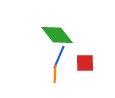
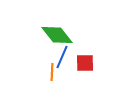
blue line: moved 3 px right
orange line: moved 3 px left, 2 px up
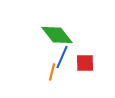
orange line: rotated 12 degrees clockwise
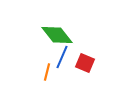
red square: rotated 24 degrees clockwise
orange line: moved 5 px left
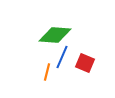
green diamond: moved 2 px left; rotated 48 degrees counterclockwise
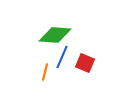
orange line: moved 2 px left
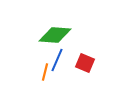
blue line: moved 5 px left, 3 px down
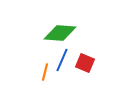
green diamond: moved 5 px right, 2 px up
blue line: moved 5 px right
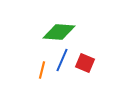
green diamond: moved 1 px left, 1 px up
orange line: moved 3 px left, 2 px up
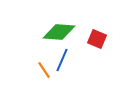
red square: moved 12 px right, 24 px up
orange line: moved 2 px right; rotated 48 degrees counterclockwise
